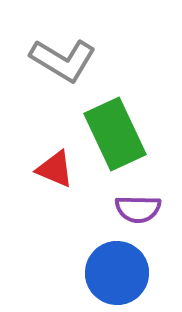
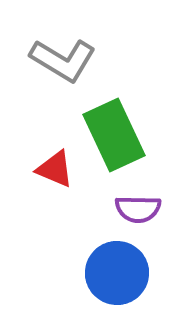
green rectangle: moved 1 px left, 1 px down
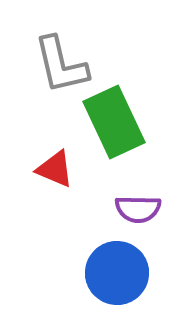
gray L-shape: moved 2 px left, 5 px down; rotated 46 degrees clockwise
green rectangle: moved 13 px up
